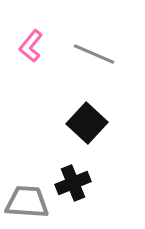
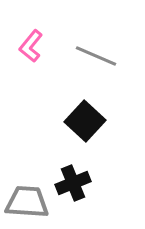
gray line: moved 2 px right, 2 px down
black square: moved 2 px left, 2 px up
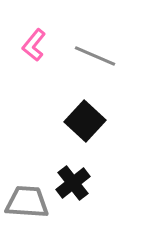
pink L-shape: moved 3 px right, 1 px up
gray line: moved 1 px left
black cross: rotated 16 degrees counterclockwise
